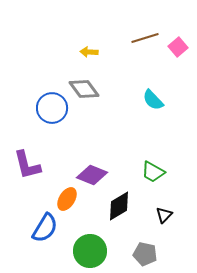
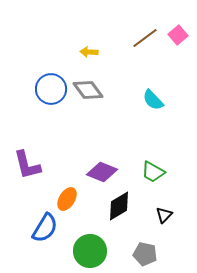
brown line: rotated 20 degrees counterclockwise
pink square: moved 12 px up
gray diamond: moved 4 px right, 1 px down
blue circle: moved 1 px left, 19 px up
purple diamond: moved 10 px right, 3 px up
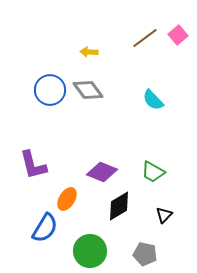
blue circle: moved 1 px left, 1 px down
purple L-shape: moved 6 px right
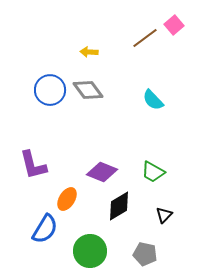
pink square: moved 4 px left, 10 px up
blue semicircle: moved 1 px down
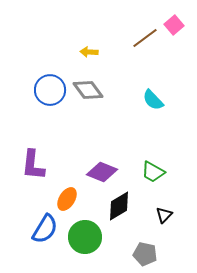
purple L-shape: rotated 20 degrees clockwise
green circle: moved 5 px left, 14 px up
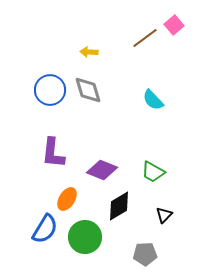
gray diamond: rotated 20 degrees clockwise
purple L-shape: moved 20 px right, 12 px up
purple diamond: moved 2 px up
gray pentagon: rotated 15 degrees counterclockwise
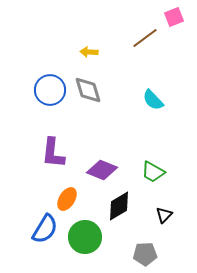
pink square: moved 8 px up; rotated 18 degrees clockwise
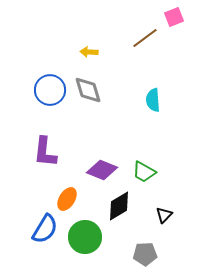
cyan semicircle: rotated 40 degrees clockwise
purple L-shape: moved 8 px left, 1 px up
green trapezoid: moved 9 px left
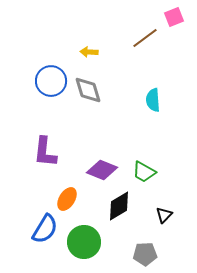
blue circle: moved 1 px right, 9 px up
green circle: moved 1 px left, 5 px down
